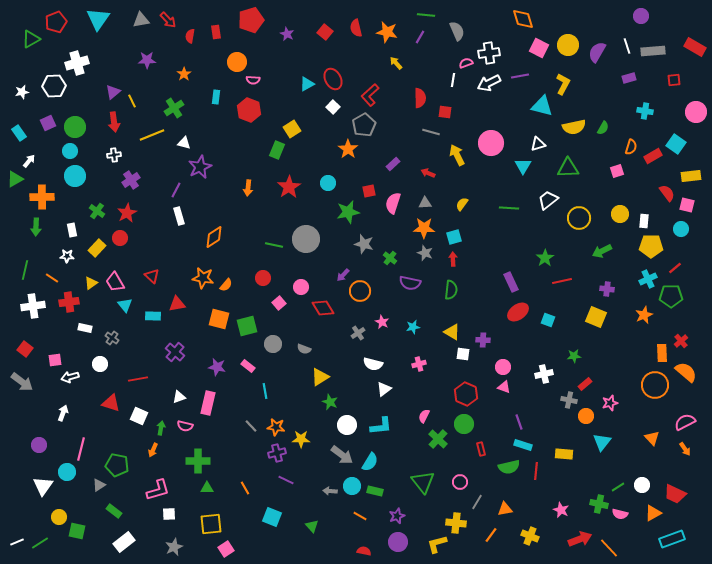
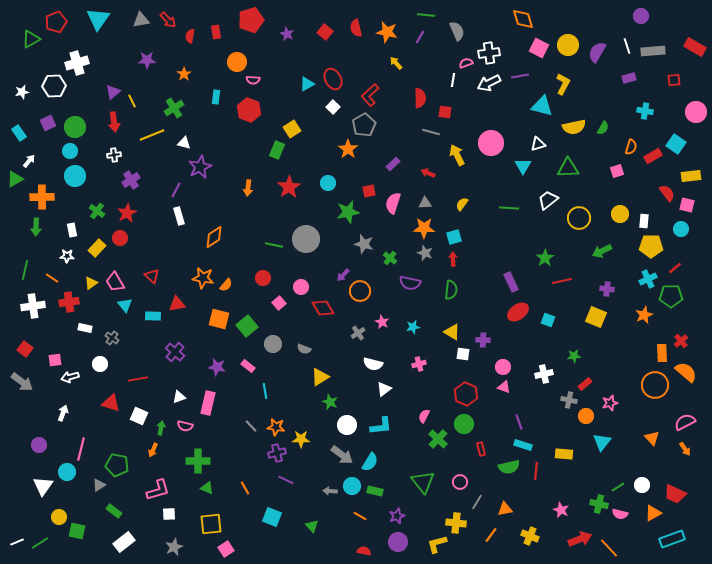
green square at (247, 326): rotated 25 degrees counterclockwise
green triangle at (207, 488): rotated 24 degrees clockwise
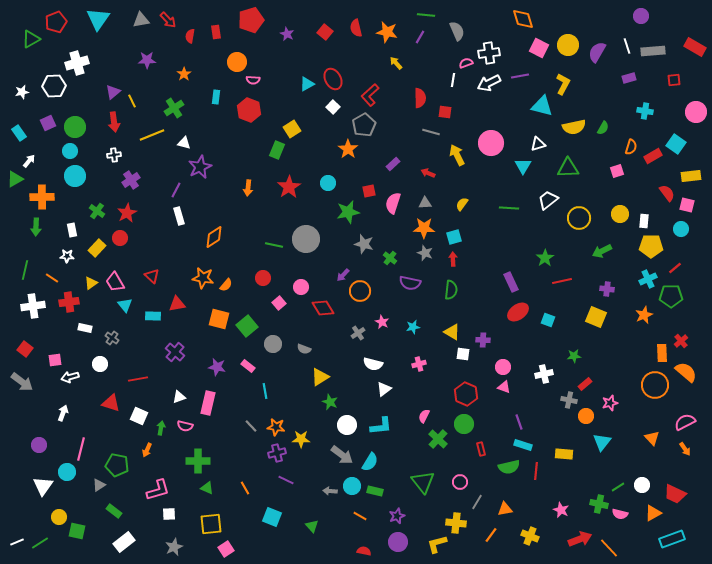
orange arrow at (153, 450): moved 6 px left
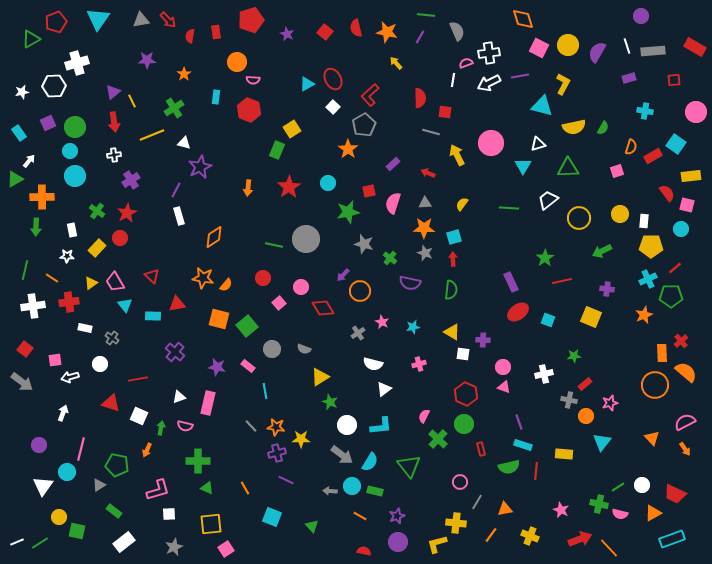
yellow square at (596, 317): moved 5 px left
gray circle at (273, 344): moved 1 px left, 5 px down
green triangle at (423, 482): moved 14 px left, 16 px up
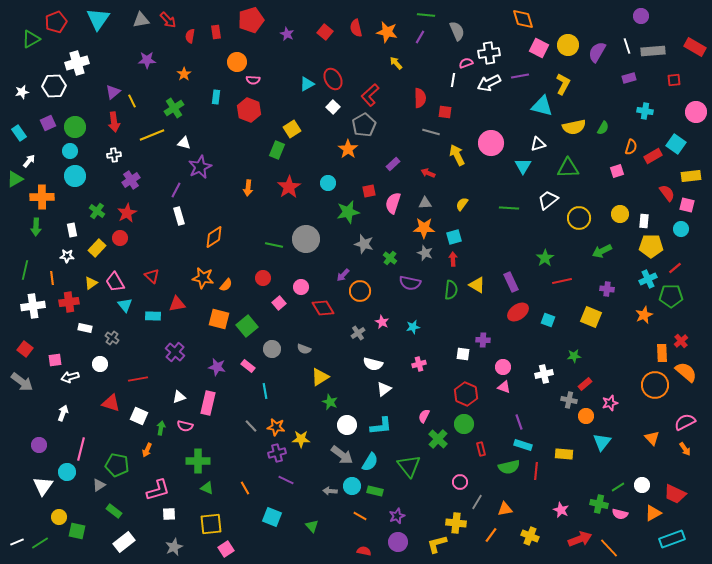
orange line at (52, 278): rotated 48 degrees clockwise
yellow triangle at (452, 332): moved 25 px right, 47 px up
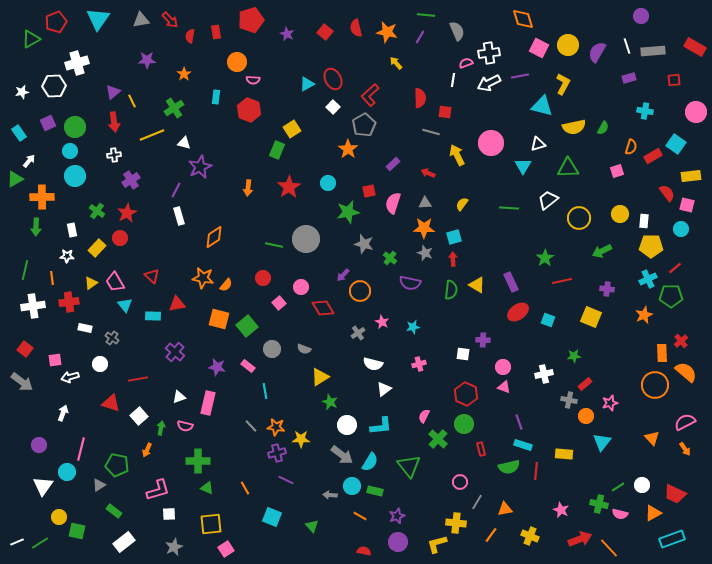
red arrow at (168, 20): moved 2 px right
white square at (139, 416): rotated 24 degrees clockwise
gray arrow at (330, 491): moved 4 px down
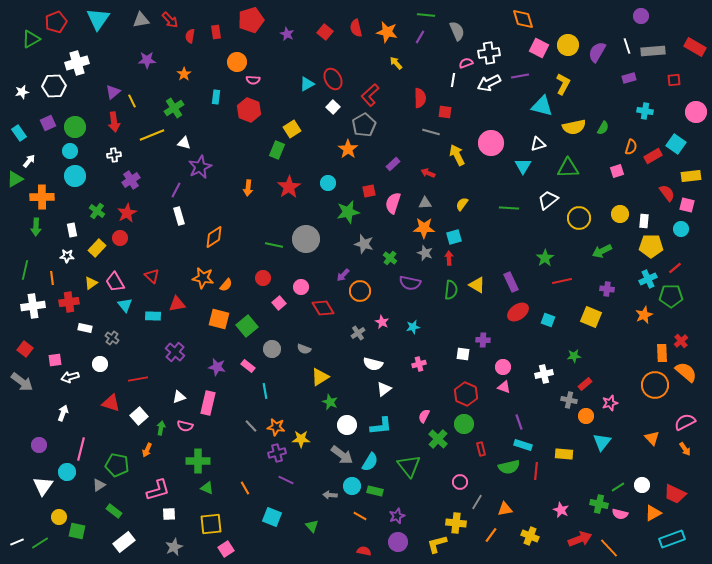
red arrow at (453, 259): moved 4 px left, 1 px up
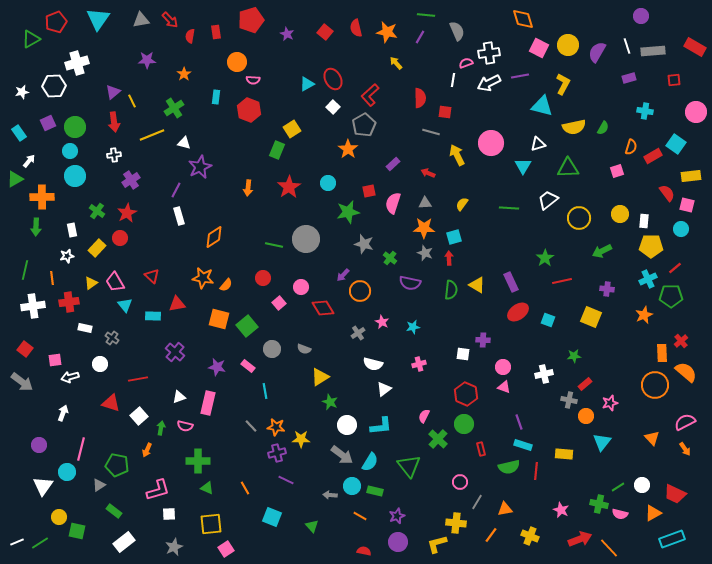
white star at (67, 256): rotated 16 degrees counterclockwise
